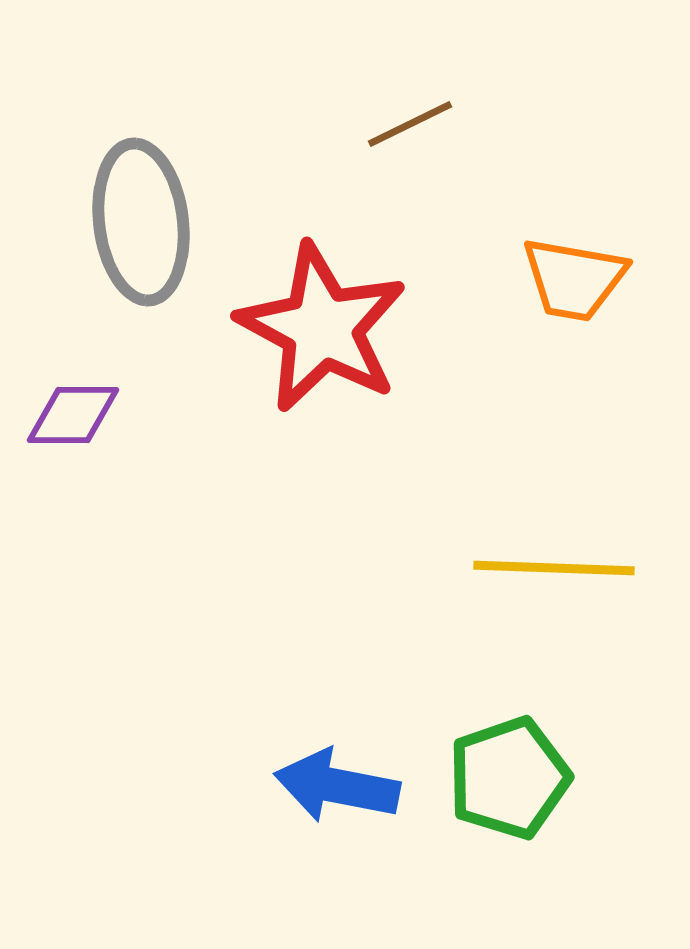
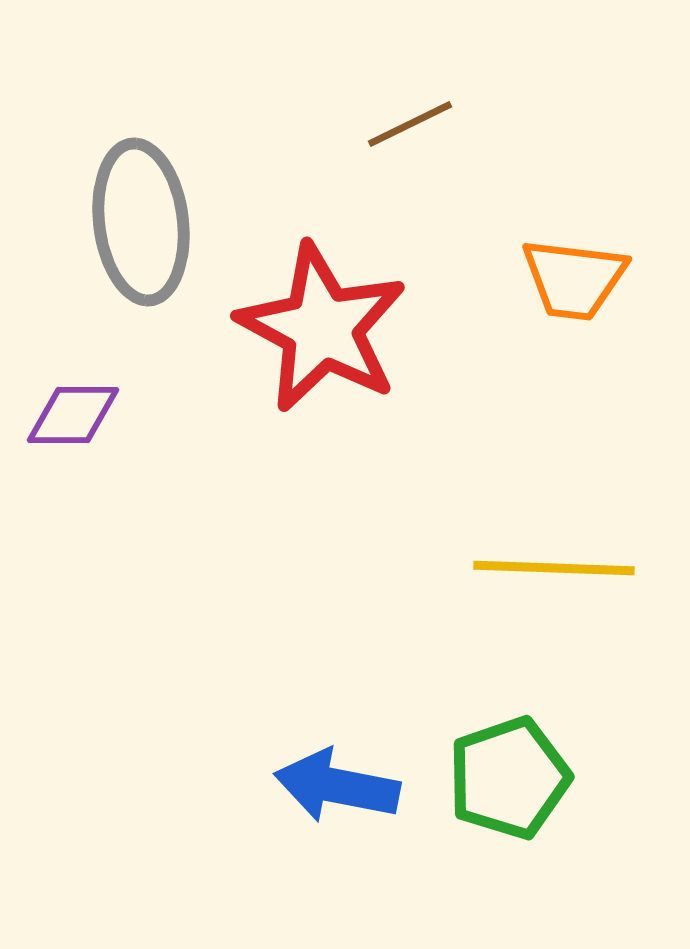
orange trapezoid: rotated 3 degrees counterclockwise
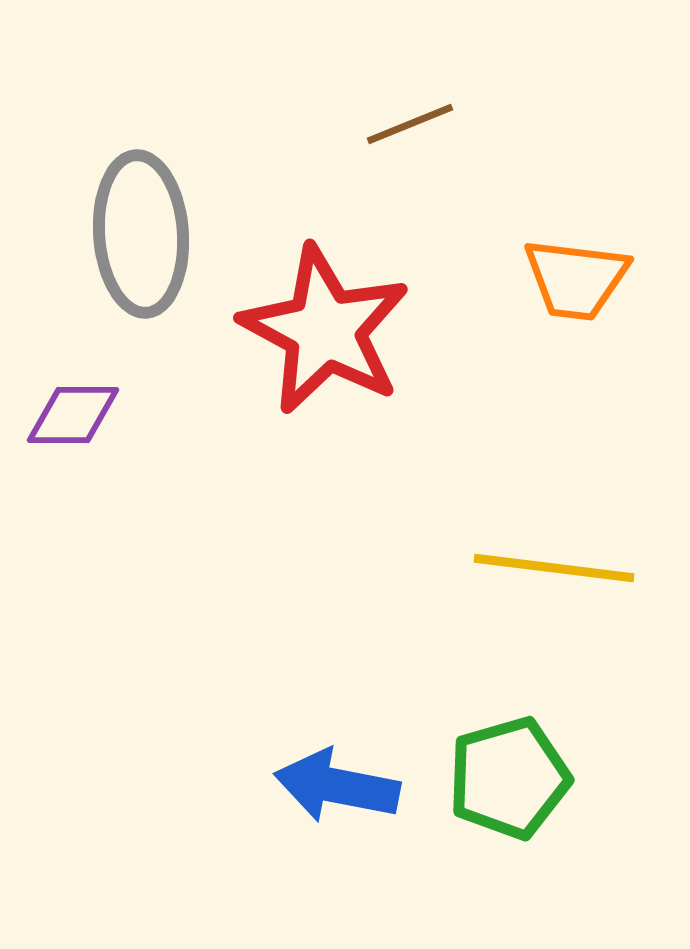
brown line: rotated 4 degrees clockwise
gray ellipse: moved 12 px down; rotated 3 degrees clockwise
orange trapezoid: moved 2 px right
red star: moved 3 px right, 2 px down
yellow line: rotated 5 degrees clockwise
green pentagon: rotated 3 degrees clockwise
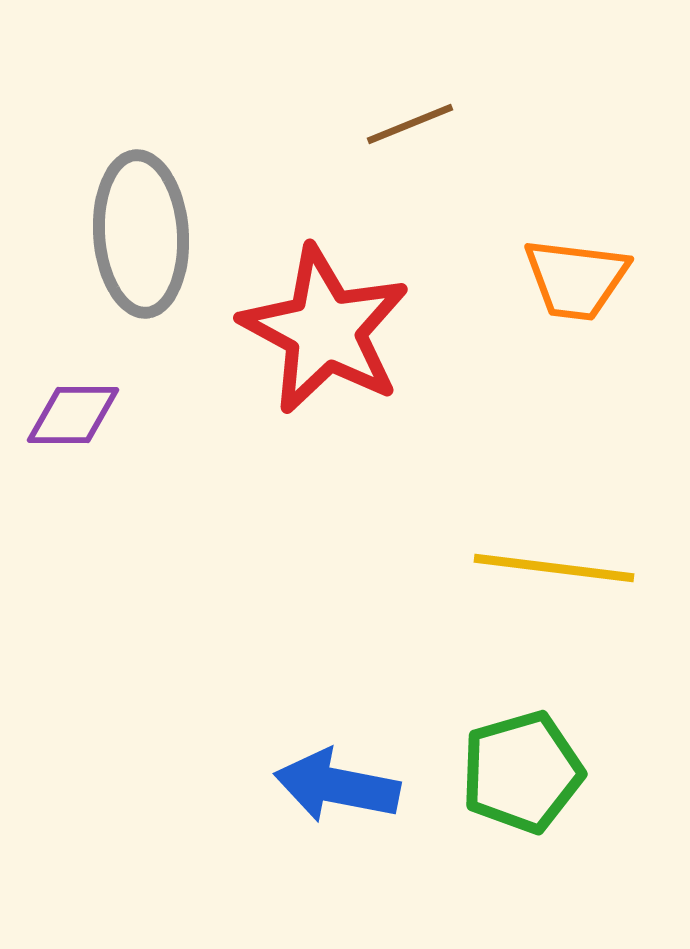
green pentagon: moved 13 px right, 6 px up
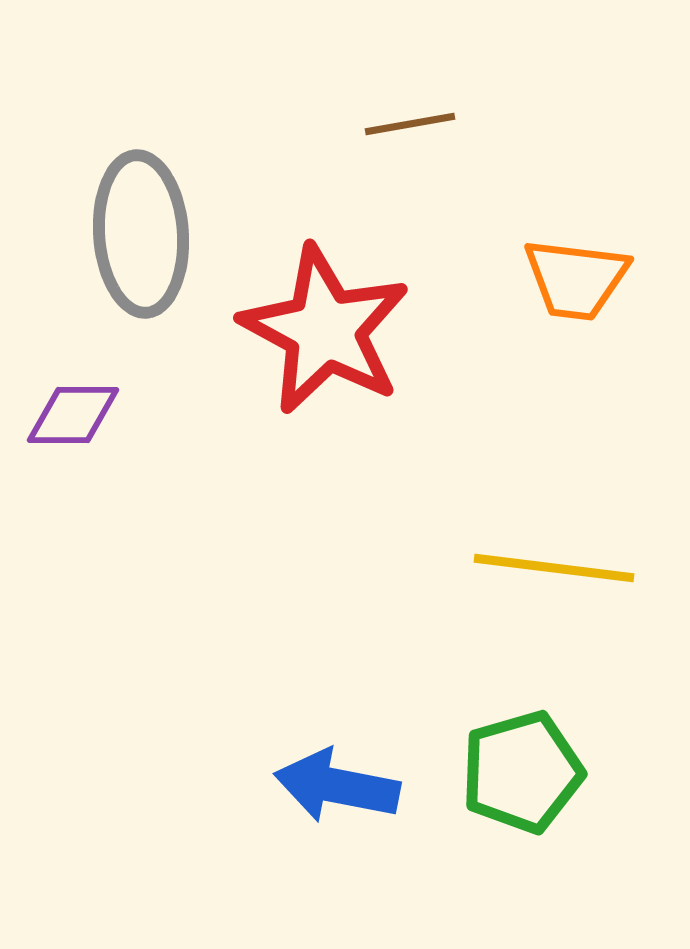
brown line: rotated 12 degrees clockwise
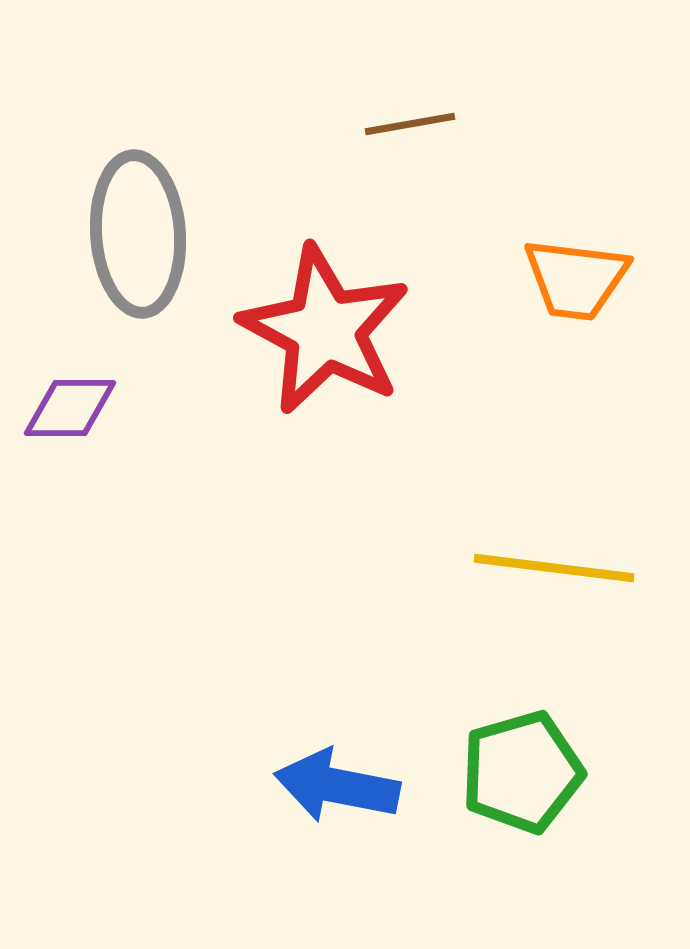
gray ellipse: moved 3 px left
purple diamond: moved 3 px left, 7 px up
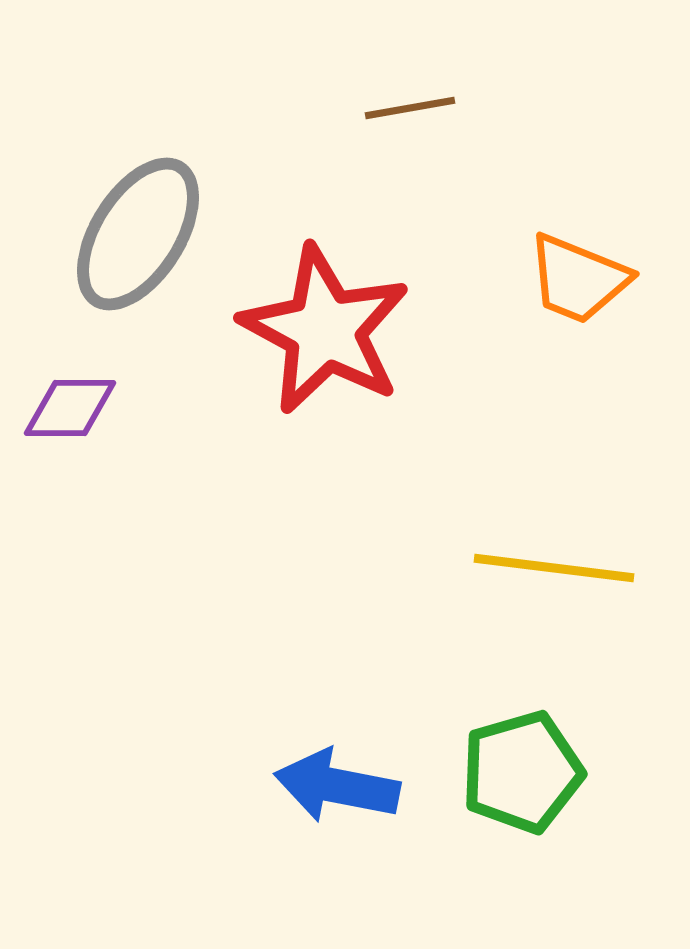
brown line: moved 16 px up
gray ellipse: rotated 36 degrees clockwise
orange trapezoid: moved 2 px right; rotated 15 degrees clockwise
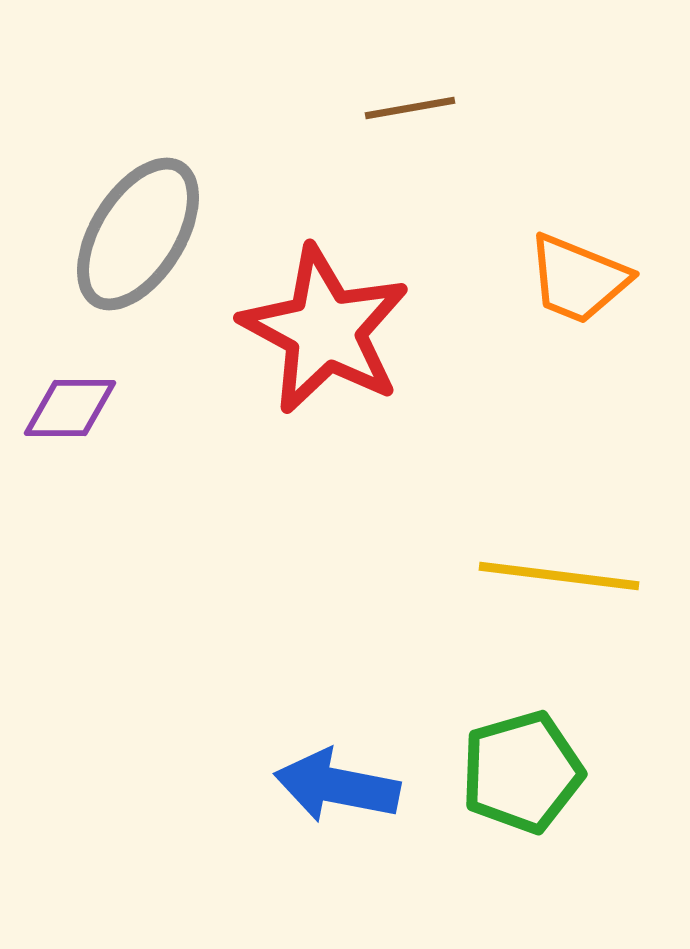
yellow line: moved 5 px right, 8 px down
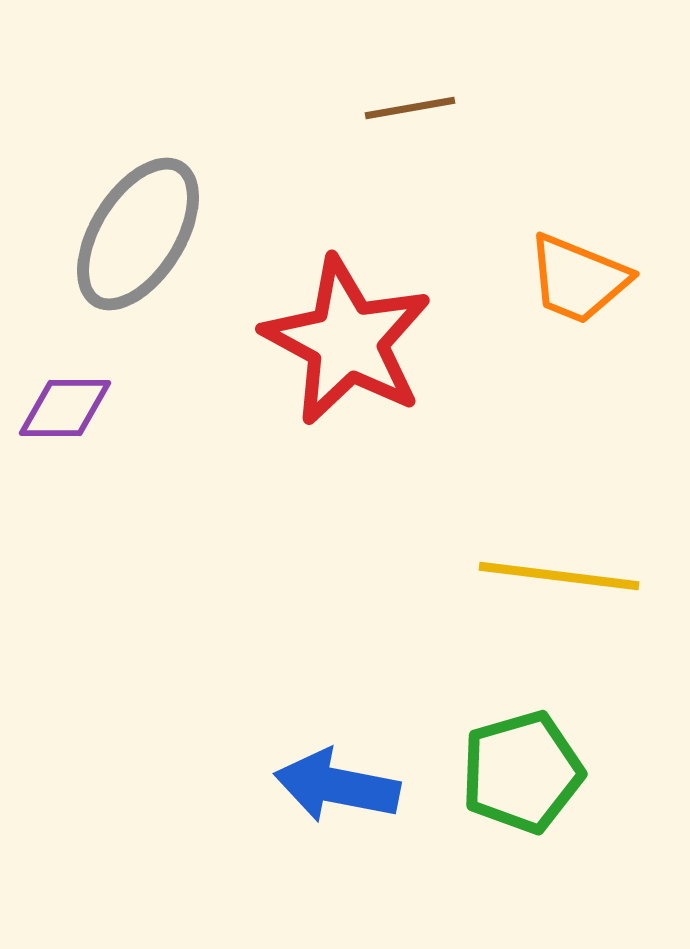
red star: moved 22 px right, 11 px down
purple diamond: moved 5 px left
